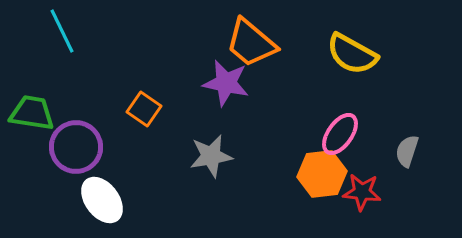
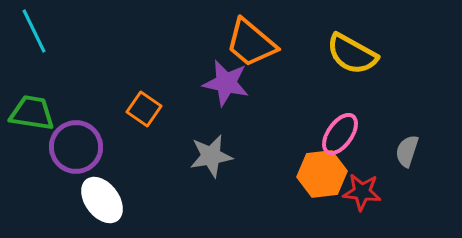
cyan line: moved 28 px left
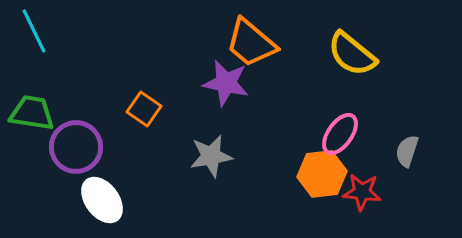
yellow semicircle: rotated 10 degrees clockwise
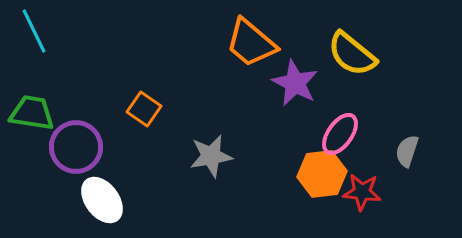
purple star: moved 69 px right; rotated 15 degrees clockwise
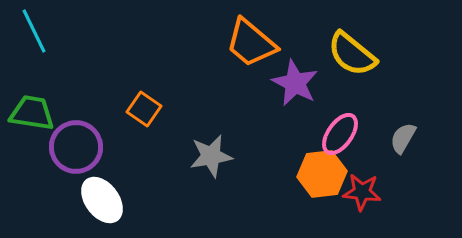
gray semicircle: moved 4 px left, 13 px up; rotated 12 degrees clockwise
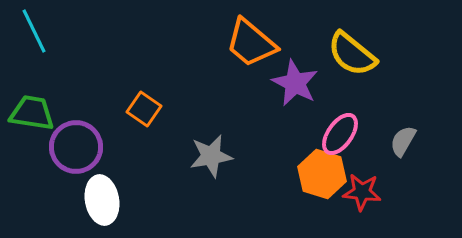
gray semicircle: moved 3 px down
orange hexagon: rotated 24 degrees clockwise
white ellipse: rotated 27 degrees clockwise
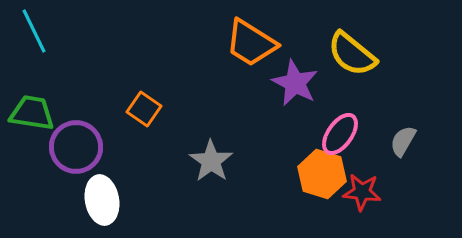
orange trapezoid: rotated 8 degrees counterclockwise
gray star: moved 5 px down; rotated 27 degrees counterclockwise
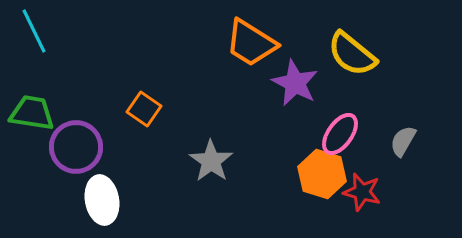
red star: rotated 9 degrees clockwise
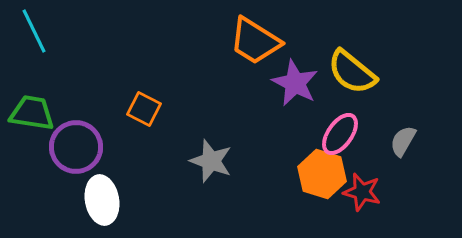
orange trapezoid: moved 4 px right, 2 px up
yellow semicircle: moved 18 px down
orange square: rotated 8 degrees counterclockwise
gray star: rotated 15 degrees counterclockwise
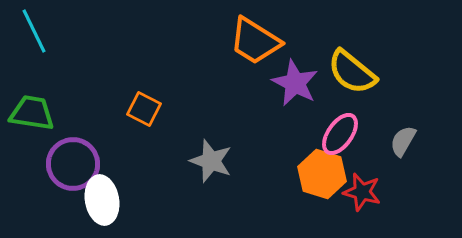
purple circle: moved 3 px left, 17 px down
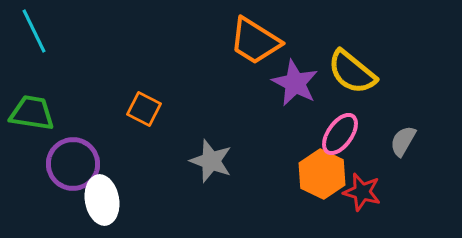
orange hexagon: rotated 9 degrees clockwise
